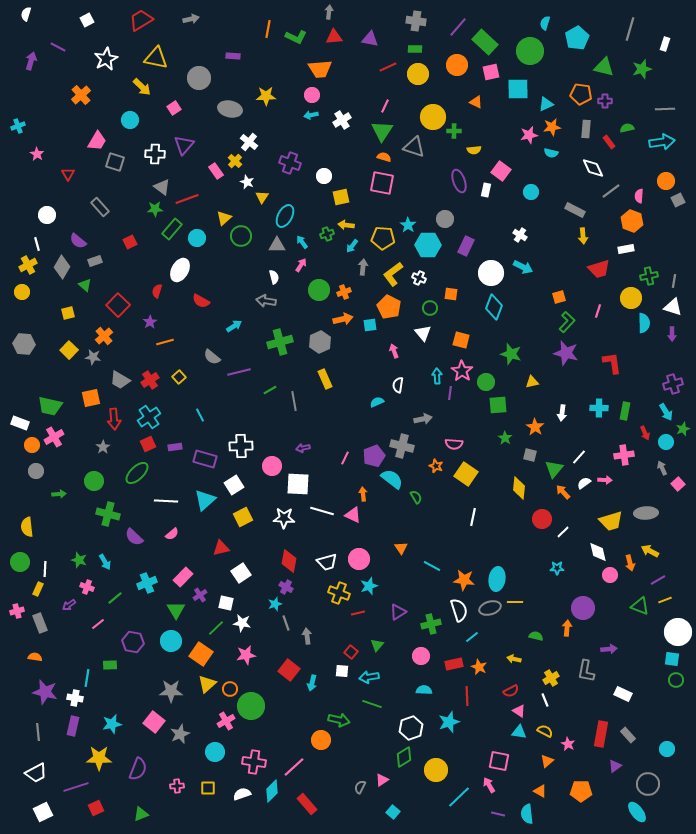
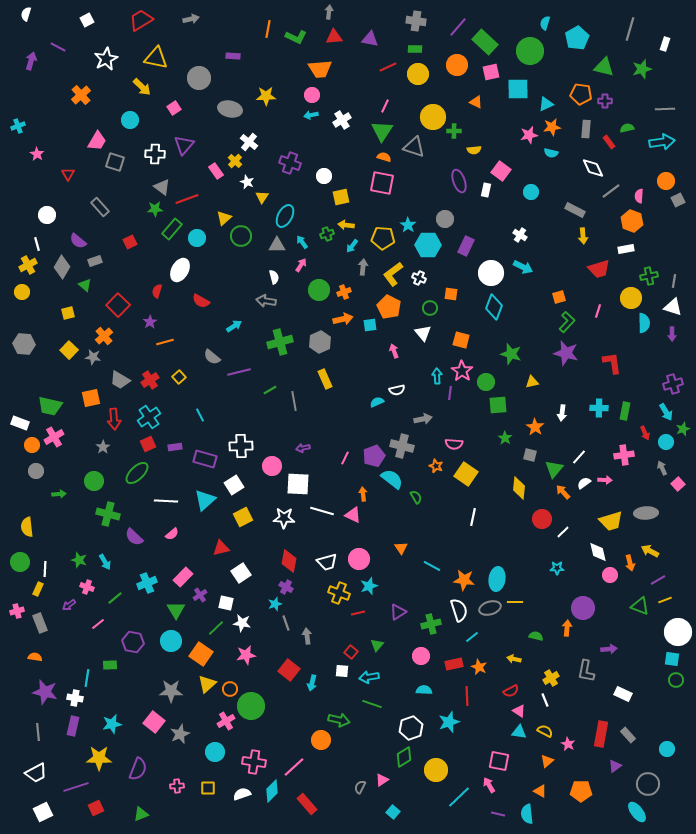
white semicircle at (398, 385): moved 1 px left, 5 px down; rotated 112 degrees counterclockwise
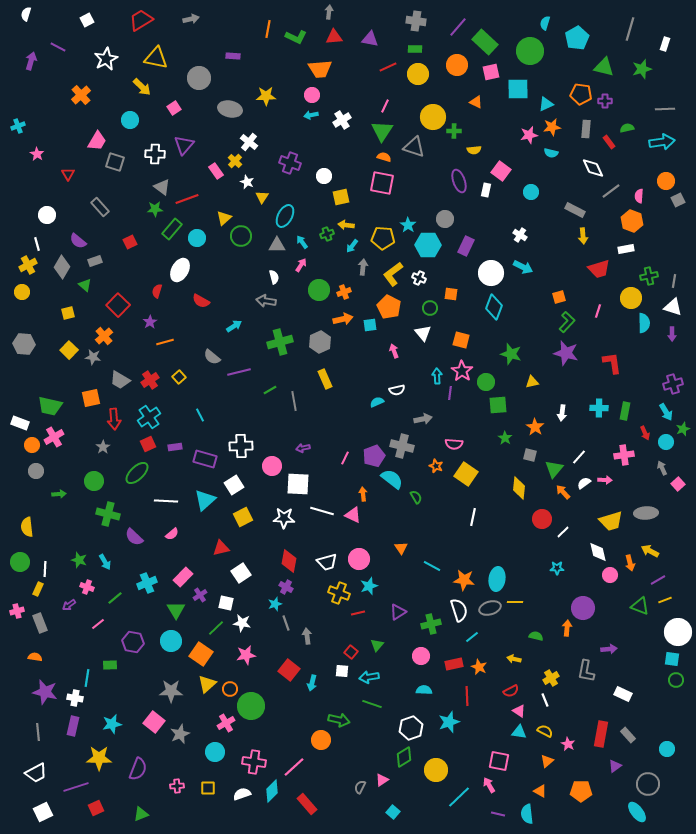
pink cross at (226, 721): moved 2 px down
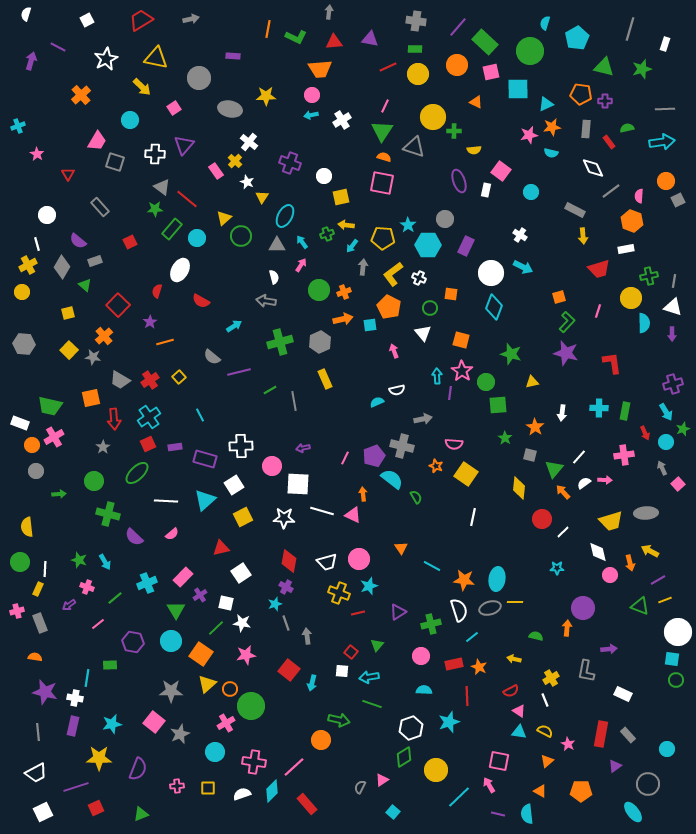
red triangle at (334, 37): moved 5 px down
red line at (187, 199): rotated 60 degrees clockwise
cyan ellipse at (637, 812): moved 4 px left
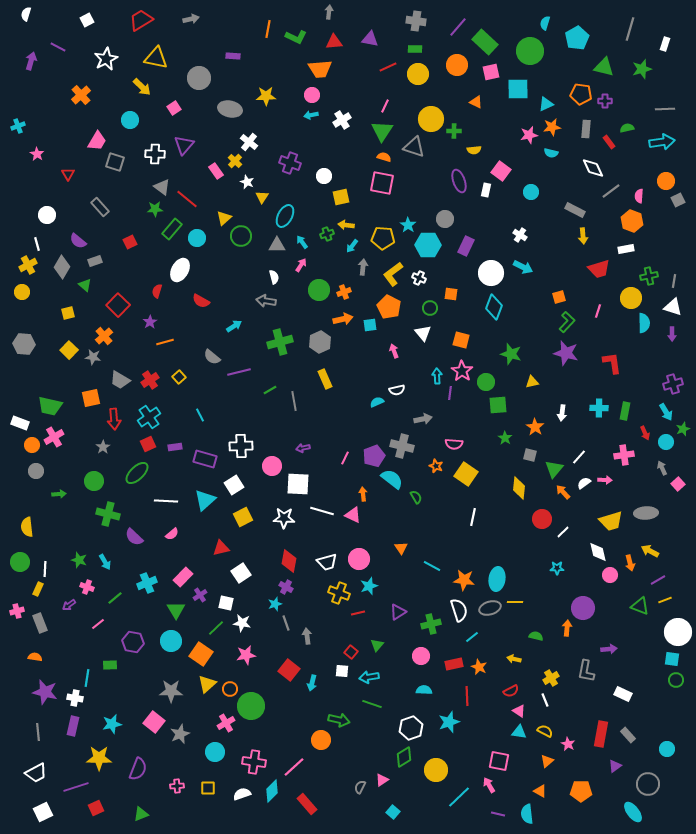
yellow circle at (433, 117): moved 2 px left, 2 px down
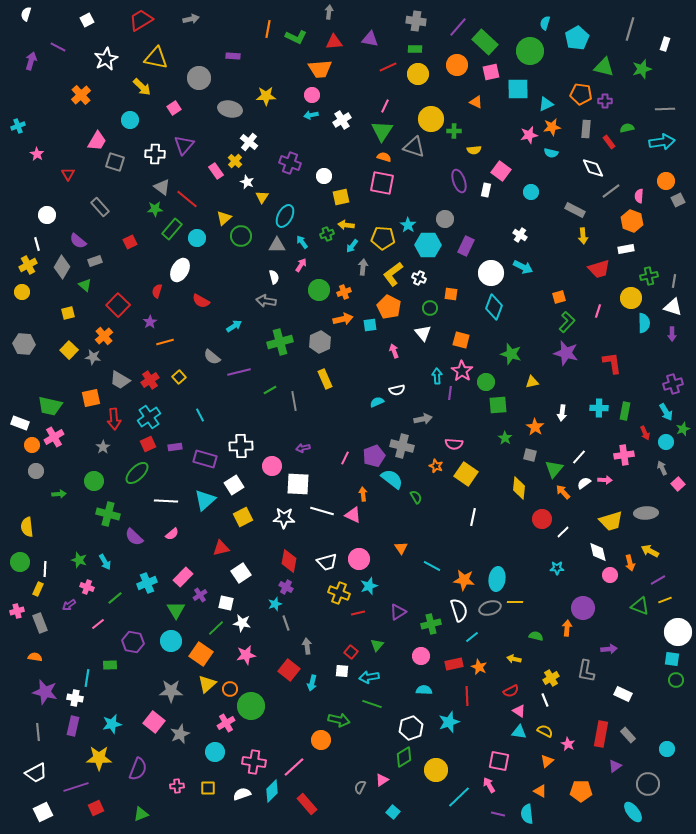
gray arrow at (307, 636): moved 10 px down
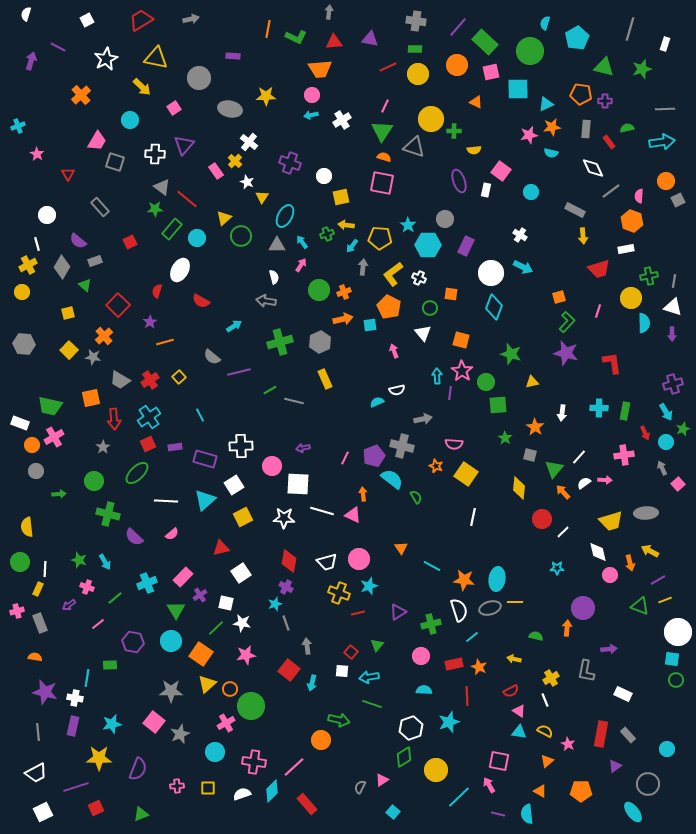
yellow pentagon at (383, 238): moved 3 px left
gray line at (294, 401): rotated 66 degrees counterclockwise
